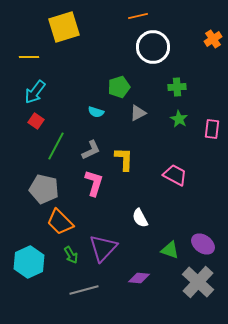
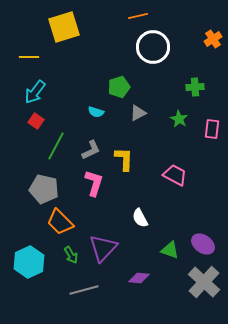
green cross: moved 18 px right
gray cross: moved 6 px right
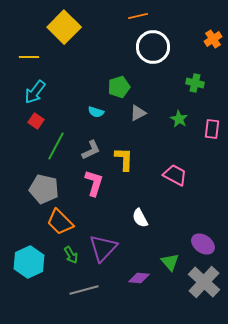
yellow square: rotated 28 degrees counterclockwise
green cross: moved 4 px up; rotated 18 degrees clockwise
green triangle: moved 12 px down; rotated 30 degrees clockwise
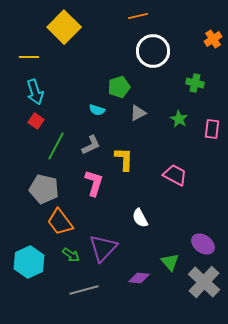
white circle: moved 4 px down
cyan arrow: rotated 55 degrees counterclockwise
cyan semicircle: moved 1 px right, 2 px up
gray L-shape: moved 5 px up
orange trapezoid: rotated 8 degrees clockwise
green arrow: rotated 24 degrees counterclockwise
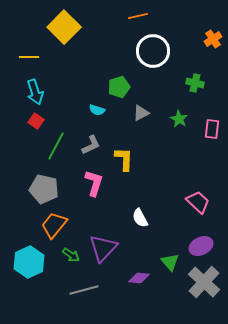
gray triangle: moved 3 px right
pink trapezoid: moved 23 px right, 27 px down; rotated 15 degrees clockwise
orange trapezoid: moved 6 px left, 3 px down; rotated 76 degrees clockwise
purple ellipse: moved 2 px left, 2 px down; rotated 60 degrees counterclockwise
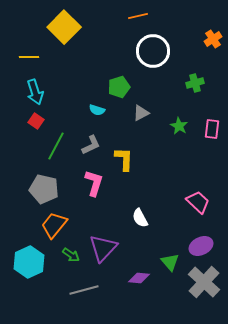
green cross: rotated 30 degrees counterclockwise
green star: moved 7 px down
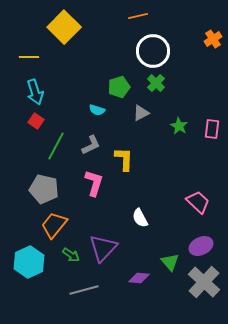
green cross: moved 39 px left; rotated 30 degrees counterclockwise
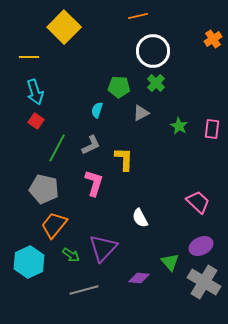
green pentagon: rotated 20 degrees clockwise
cyan semicircle: rotated 91 degrees clockwise
green line: moved 1 px right, 2 px down
gray cross: rotated 12 degrees counterclockwise
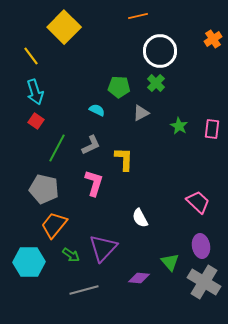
white circle: moved 7 px right
yellow line: moved 2 px right, 1 px up; rotated 54 degrees clockwise
cyan semicircle: rotated 98 degrees clockwise
purple ellipse: rotated 75 degrees counterclockwise
cyan hexagon: rotated 24 degrees clockwise
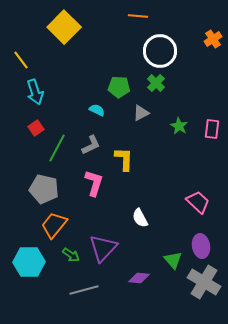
orange line: rotated 18 degrees clockwise
yellow line: moved 10 px left, 4 px down
red square: moved 7 px down; rotated 21 degrees clockwise
green triangle: moved 3 px right, 2 px up
